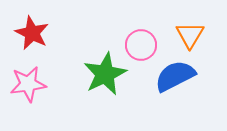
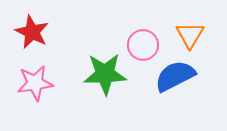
red star: moved 1 px up
pink circle: moved 2 px right
green star: rotated 24 degrees clockwise
pink star: moved 7 px right, 1 px up
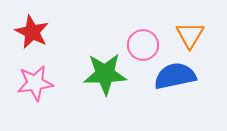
blue semicircle: rotated 15 degrees clockwise
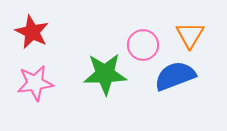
blue semicircle: rotated 9 degrees counterclockwise
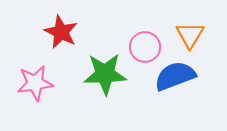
red star: moved 29 px right
pink circle: moved 2 px right, 2 px down
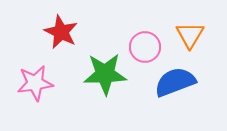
blue semicircle: moved 6 px down
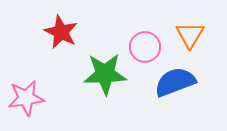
pink star: moved 9 px left, 15 px down
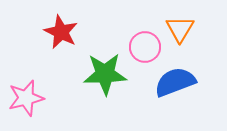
orange triangle: moved 10 px left, 6 px up
pink star: rotated 6 degrees counterclockwise
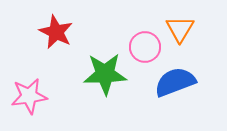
red star: moved 5 px left
pink star: moved 3 px right, 2 px up; rotated 6 degrees clockwise
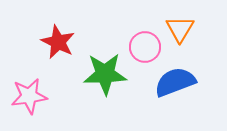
red star: moved 2 px right, 10 px down
